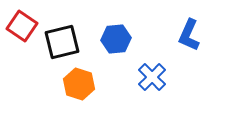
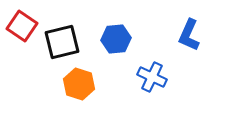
blue cross: rotated 20 degrees counterclockwise
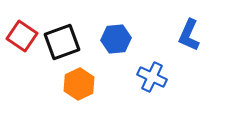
red square: moved 10 px down
black square: rotated 6 degrees counterclockwise
orange hexagon: rotated 16 degrees clockwise
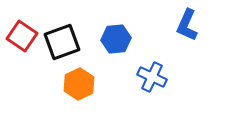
blue L-shape: moved 2 px left, 10 px up
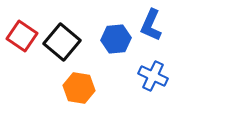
blue L-shape: moved 36 px left
black square: rotated 30 degrees counterclockwise
blue cross: moved 1 px right, 1 px up
orange hexagon: moved 4 px down; rotated 24 degrees counterclockwise
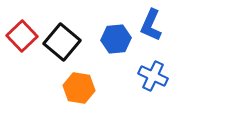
red square: rotated 12 degrees clockwise
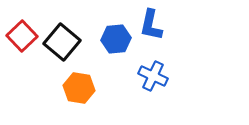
blue L-shape: rotated 12 degrees counterclockwise
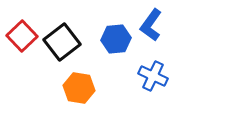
blue L-shape: rotated 24 degrees clockwise
black square: rotated 12 degrees clockwise
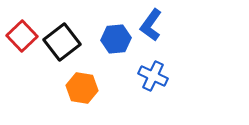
orange hexagon: moved 3 px right
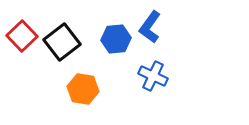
blue L-shape: moved 1 px left, 2 px down
orange hexagon: moved 1 px right, 1 px down
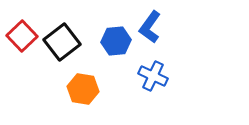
blue hexagon: moved 2 px down
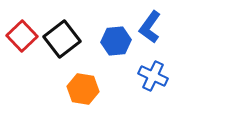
black square: moved 3 px up
